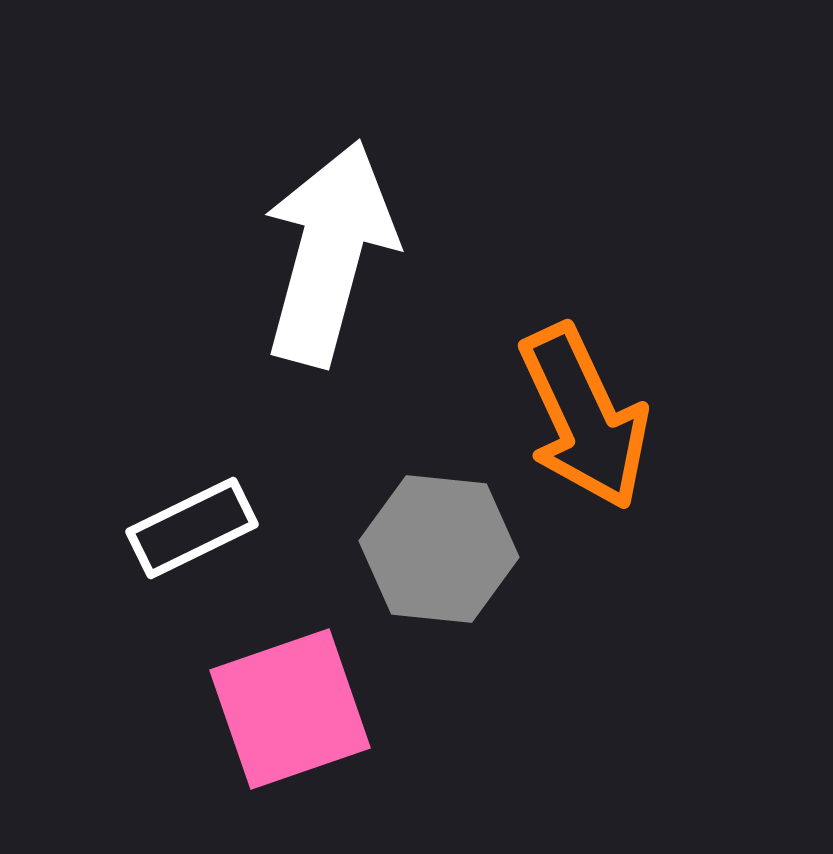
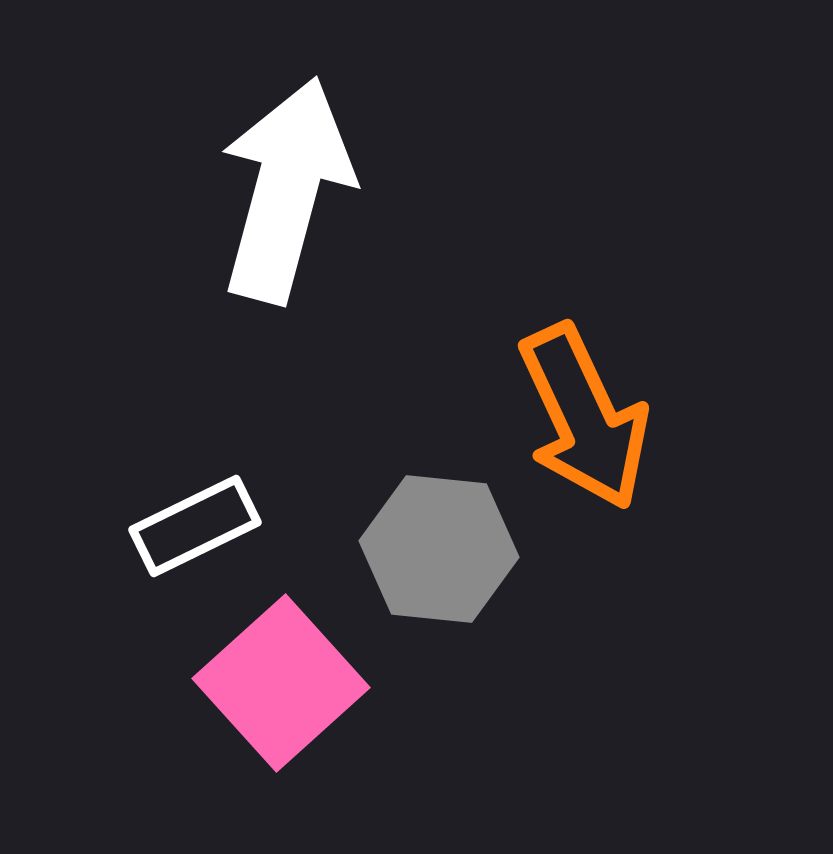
white arrow: moved 43 px left, 63 px up
white rectangle: moved 3 px right, 2 px up
pink square: moved 9 px left, 26 px up; rotated 23 degrees counterclockwise
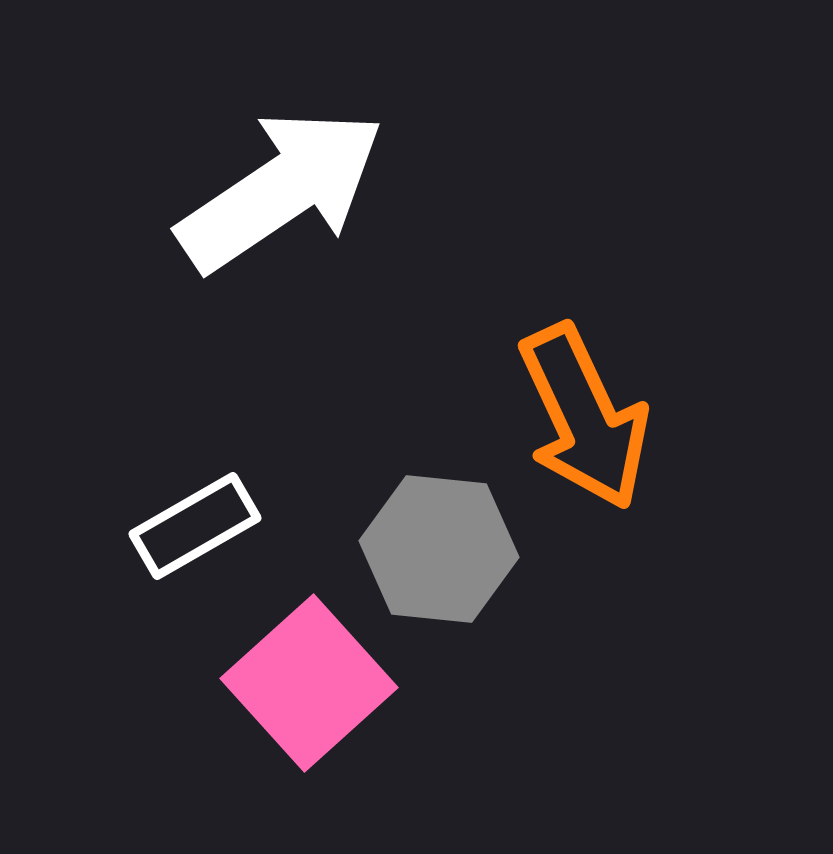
white arrow: moved 5 px left; rotated 41 degrees clockwise
white rectangle: rotated 4 degrees counterclockwise
pink square: moved 28 px right
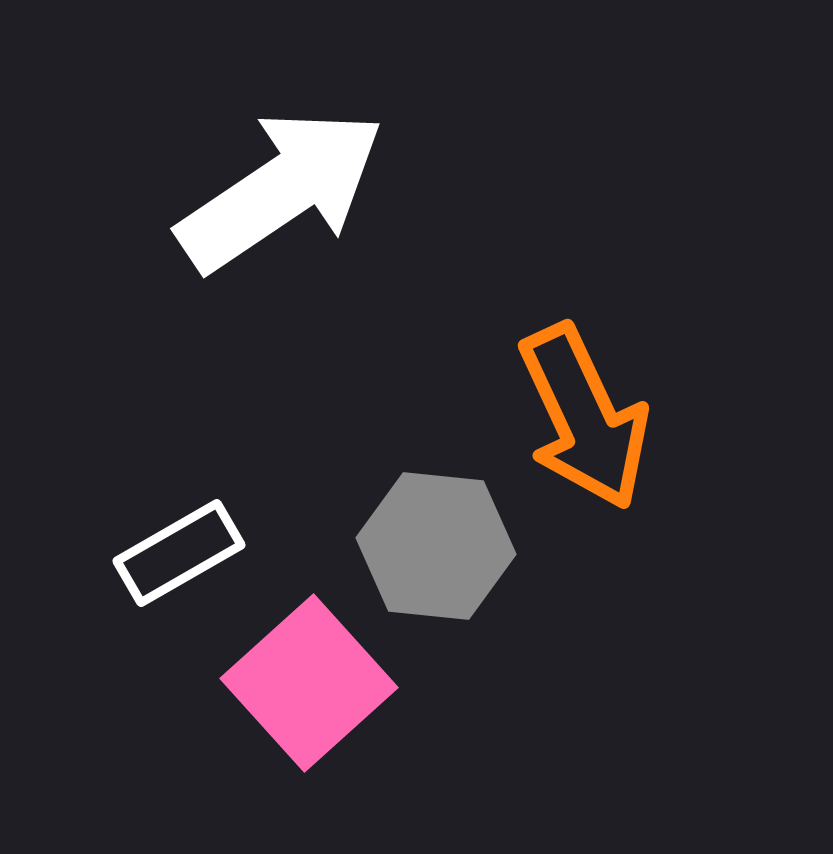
white rectangle: moved 16 px left, 27 px down
gray hexagon: moved 3 px left, 3 px up
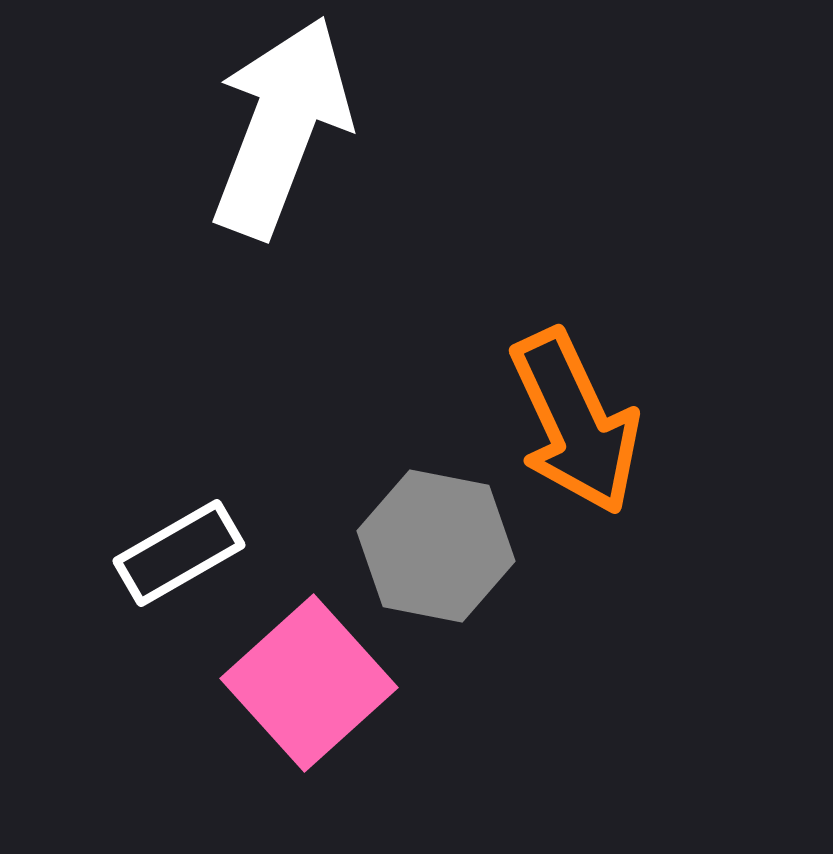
white arrow: moved 63 px up; rotated 35 degrees counterclockwise
orange arrow: moved 9 px left, 5 px down
gray hexagon: rotated 5 degrees clockwise
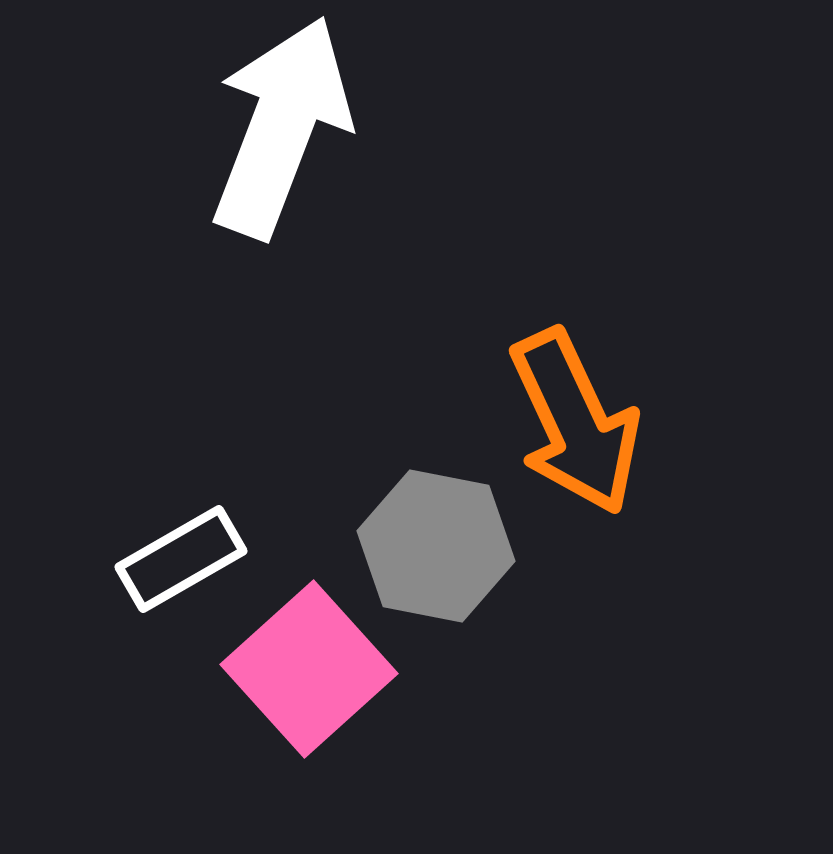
white rectangle: moved 2 px right, 6 px down
pink square: moved 14 px up
